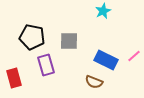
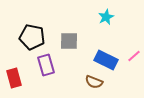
cyan star: moved 3 px right, 6 px down
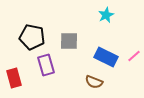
cyan star: moved 2 px up
blue rectangle: moved 3 px up
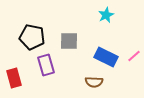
brown semicircle: rotated 18 degrees counterclockwise
